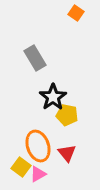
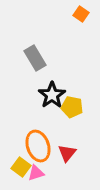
orange square: moved 5 px right, 1 px down
black star: moved 1 px left, 2 px up
yellow pentagon: moved 5 px right, 8 px up
red triangle: rotated 18 degrees clockwise
pink triangle: moved 2 px left, 1 px up; rotated 12 degrees clockwise
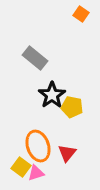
gray rectangle: rotated 20 degrees counterclockwise
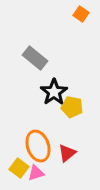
black star: moved 2 px right, 3 px up
red triangle: rotated 12 degrees clockwise
yellow square: moved 2 px left, 1 px down
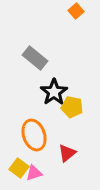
orange square: moved 5 px left, 3 px up; rotated 14 degrees clockwise
orange ellipse: moved 4 px left, 11 px up
pink triangle: moved 2 px left
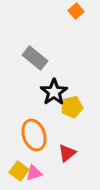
yellow pentagon: rotated 25 degrees counterclockwise
yellow square: moved 3 px down
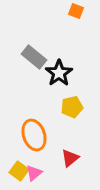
orange square: rotated 28 degrees counterclockwise
gray rectangle: moved 1 px left, 1 px up
black star: moved 5 px right, 19 px up
red triangle: moved 3 px right, 5 px down
pink triangle: rotated 24 degrees counterclockwise
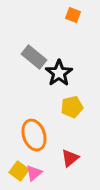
orange square: moved 3 px left, 4 px down
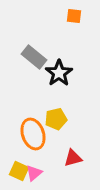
orange square: moved 1 px right, 1 px down; rotated 14 degrees counterclockwise
yellow pentagon: moved 16 px left, 12 px down
orange ellipse: moved 1 px left, 1 px up
red triangle: moved 3 px right; rotated 24 degrees clockwise
yellow square: rotated 12 degrees counterclockwise
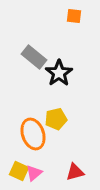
red triangle: moved 2 px right, 14 px down
